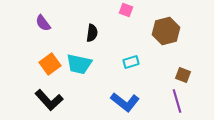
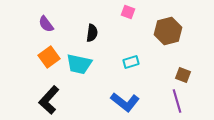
pink square: moved 2 px right, 2 px down
purple semicircle: moved 3 px right, 1 px down
brown hexagon: moved 2 px right
orange square: moved 1 px left, 7 px up
black L-shape: rotated 84 degrees clockwise
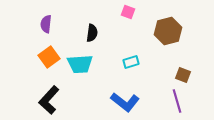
purple semicircle: rotated 42 degrees clockwise
cyan trapezoid: moved 1 px right; rotated 16 degrees counterclockwise
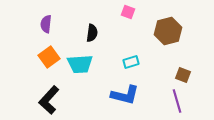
blue L-shape: moved 7 px up; rotated 24 degrees counterclockwise
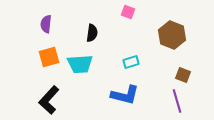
brown hexagon: moved 4 px right, 4 px down; rotated 24 degrees counterclockwise
orange square: rotated 20 degrees clockwise
